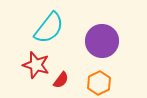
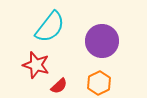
cyan semicircle: moved 1 px right, 1 px up
red semicircle: moved 2 px left, 6 px down; rotated 12 degrees clockwise
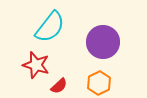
purple circle: moved 1 px right, 1 px down
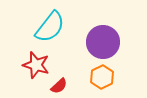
orange hexagon: moved 3 px right, 6 px up
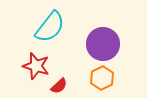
purple circle: moved 2 px down
red star: moved 1 px down
orange hexagon: moved 1 px down
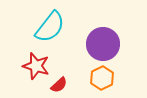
red semicircle: moved 1 px up
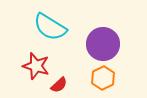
cyan semicircle: rotated 84 degrees clockwise
orange hexagon: moved 1 px right
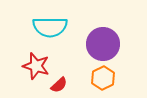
cyan semicircle: rotated 32 degrees counterclockwise
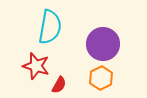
cyan semicircle: rotated 80 degrees counterclockwise
orange hexagon: moved 2 px left
red semicircle: rotated 18 degrees counterclockwise
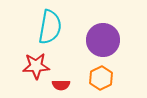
purple circle: moved 4 px up
red star: rotated 20 degrees counterclockwise
red semicircle: moved 2 px right; rotated 60 degrees clockwise
